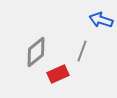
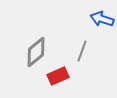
blue arrow: moved 1 px right, 1 px up
red rectangle: moved 2 px down
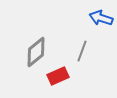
blue arrow: moved 1 px left, 1 px up
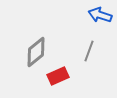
blue arrow: moved 1 px left, 3 px up
gray line: moved 7 px right
